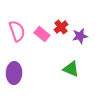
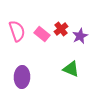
red cross: moved 2 px down
purple star: rotated 14 degrees counterclockwise
purple ellipse: moved 8 px right, 4 px down
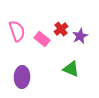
pink rectangle: moved 5 px down
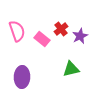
green triangle: rotated 36 degrees counterclockwise
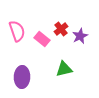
green triangle: moved 7 px left
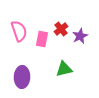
pink semicircle: moved 2 px right
pink rectangle: rotated 63 degrees clockwise
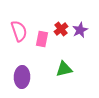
purple star: moved 6 px up
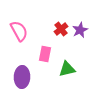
pink semicircle: rotated 10 degrees counterclockwise
pink rectangle: moved 3 px right, 15 px down
green triangle: moved 3 px right
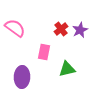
pink semicircle: moved 4 px left, 3 px up; rotated 25 degrees counterclockwise
pink rectangle: moved 1 px left, 2 px up
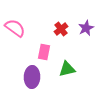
purple star: moved 6 px right, 2 px up
purple ellipse: moved 10 px right
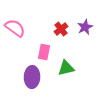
purple star: moved 1 px left, 1 px up
green triangle: moved 1 px left, 1 px up
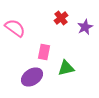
red cross: moved 11 px up
purple ellipse: rotated 55 degrees clockwise
